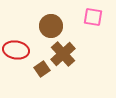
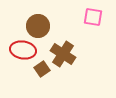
brown circle: moved 13 px left
red ellipse: moved 7 px right
brown cross: rotated 15 degrees counterclockwise
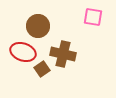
red ellipse: moved 2 px down; rotated 10 degrees clockwise
brown cross: rotated 20 degrees counterclockwise
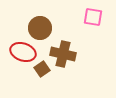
brown circle: moved 2 px right, 2 px down
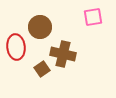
pink square: rotated 18 degrees counterclockwise
brown circle: moved 1 px up
red ellipse: moved 7 px left, 5 px up; rotated 65 degrees clockwise
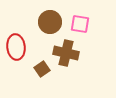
pink square: moved 13 px left, 7 px down; rotated 18 degrees clockwise
brown circle: moved 10 px right, 5 px up
brown cross: moved 3 px right, 1 px up
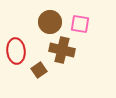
red ellipse: moved 4 px down
brown cross: moved 4 px left, 3 px up
brown square: moved 3 px left, 1 px down
